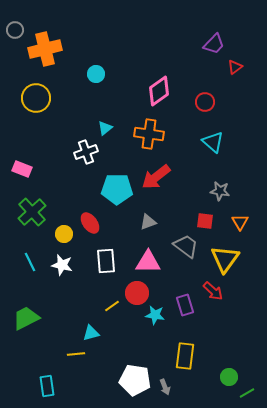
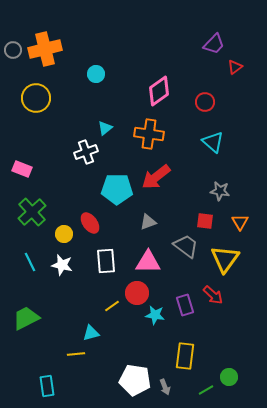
gray circle at (15, 30): moved 2 px left, 20 px down
red arrow at (213, 291): moved 4 px down
green line at (247, 393): moved 41 px left, 3 px up
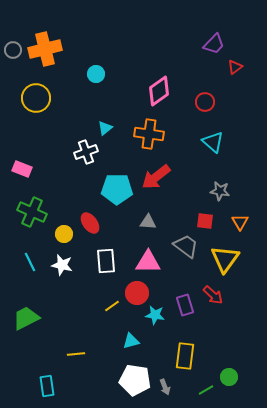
green cross at (32, 212): rotated 24 degrees counterclockwise
gray triangle at (148, 222): rotated 24 degrees clockwise
cyan triangle at (91, 333): moved 40 px right, 8 px down
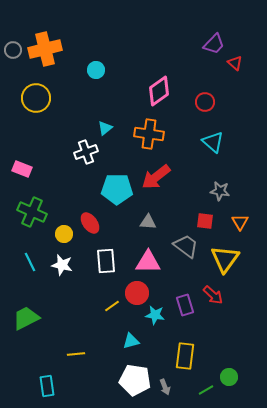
red triangle at (235, 67): moved 4 px up; rotated 42 degrees counterclockwise
cyan circle at (96, 74): moved 4 px up
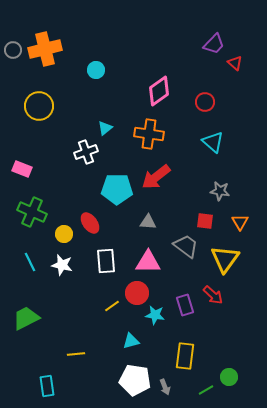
yellow circle at (36, 98): moved 3 px right, 8 px down
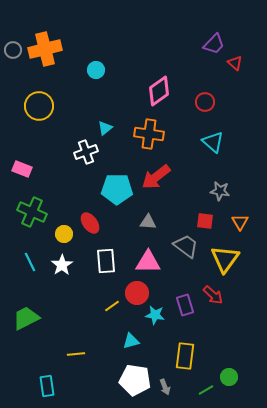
white star at (62, 265): rotated 25 degrees clockwise
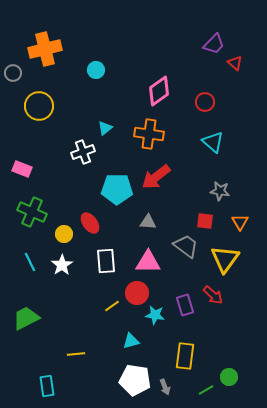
gray circle at (13, 50): moved 23 px down
white cross at (86, 152): moved 3 px left
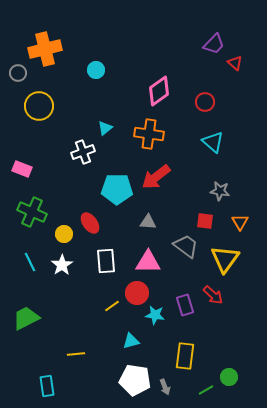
gray circle at (13, 73): moved 5 px right
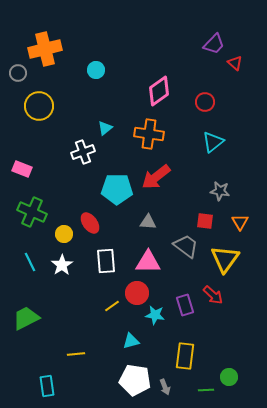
cyan triangle at (213, 142): rotated 40 degrees clockwise
green line at (206, 390): rotated 28 degrees clockwise
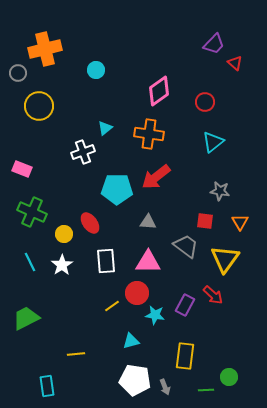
purple rectangle at (185, 305): rotated 45 degrees clockwise
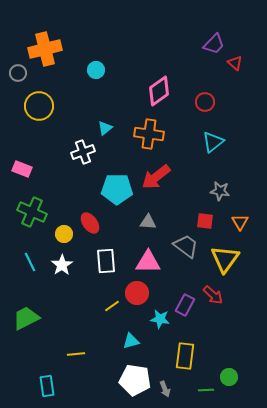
cyan star at (155, 315): moved 5 px right, 4 px down
gray arrow at (165, 387): moved 2 px down
